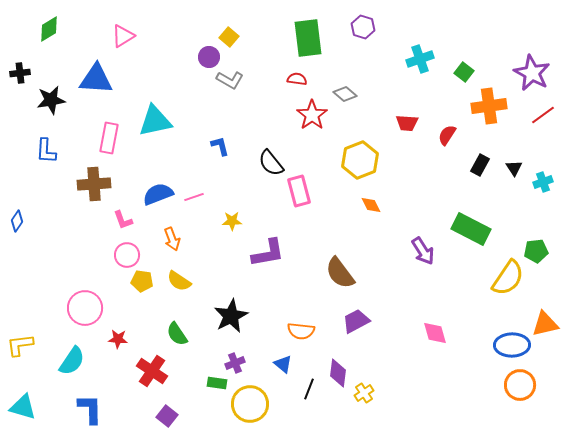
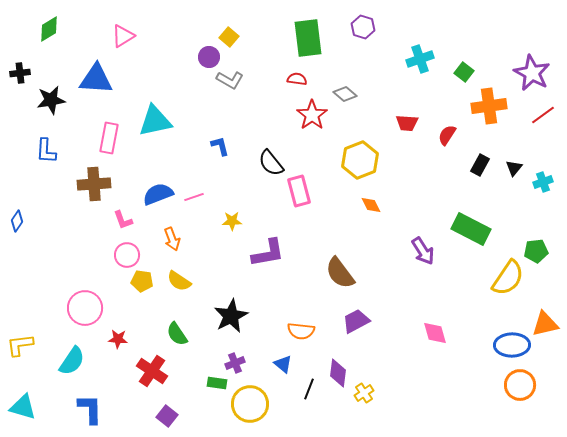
black triangle at (514, 168): rotated 12 degrees clockwise
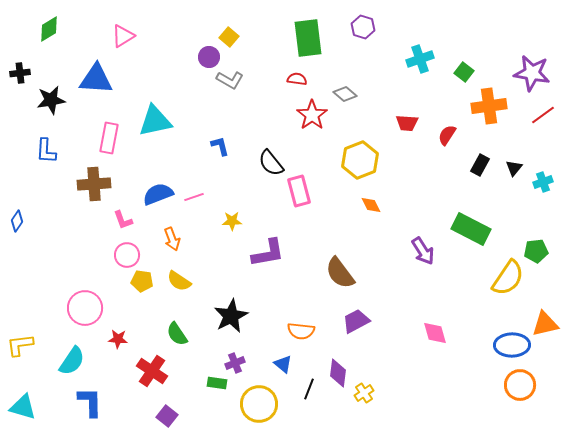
purple star at (532, 73): rotated 18 degrees counterclockwise
yellow circle at (250, 404): moved 9 px right
blue L-shape at (90, 409): moved 7 px up
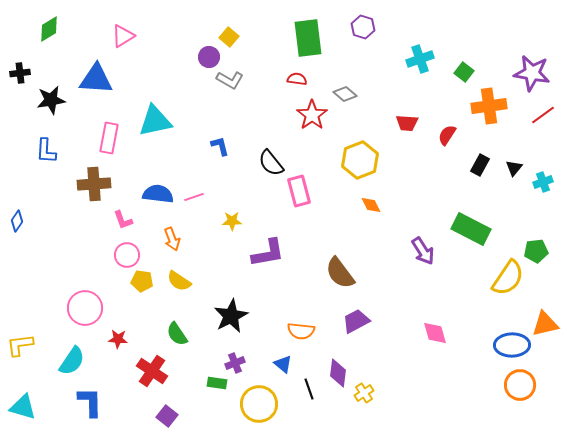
blue semicircle at (158, 194): rotated 28 degrees clockwise
black line at (309, 389): rotated 40 degrees counterclockwise
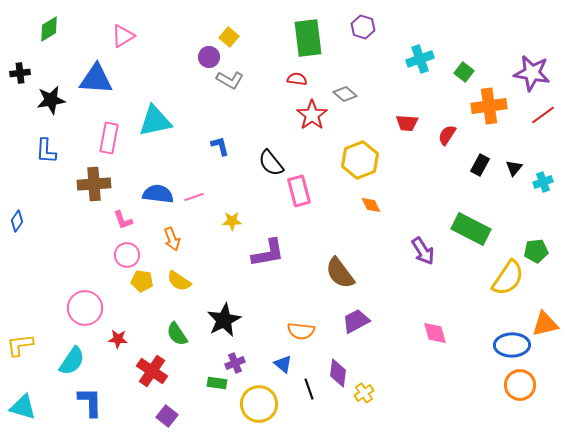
black star at (231, 316): moved 7 px left, 4 px down
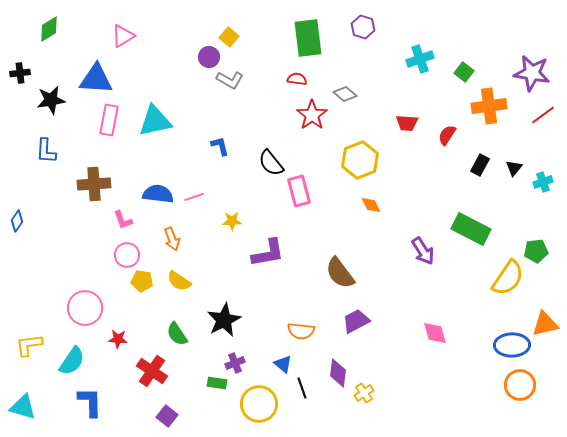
pink rectangle at (109, 138): moved 18 px up
yellow L-shape at (20, 345): moved 9 px right
black line at (309, 389): moved 7 px left, 1 px up
